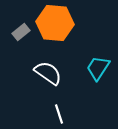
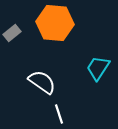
gray rectangle: moved 9 px left, 1 px down
white semicircle: moved 6 px left, 9 px down
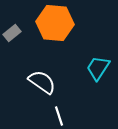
white line: moved 2 px down
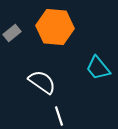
orange hexagon: moved 4 px down
cyan trapezoid: rotated 72 degrees counterclockwise
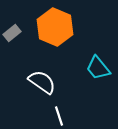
orange hexagon: rotated 18 degrees clockwise
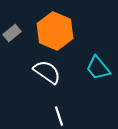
orange hexagon: moved 4 px down
white semicircle: moved 5 px right, 10 px up
